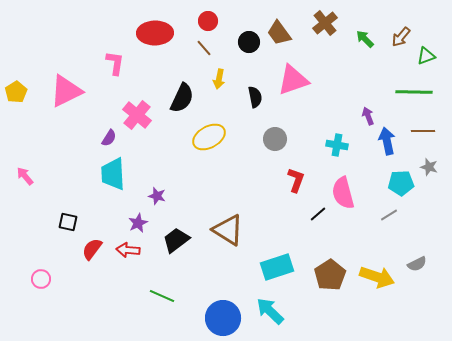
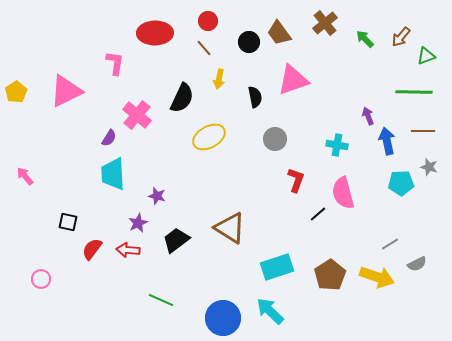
gray line at (389, 215): moved 1 px right, 29 px down
brown triangle at (228, 230): moved 2 px right, 2 px up
green line at (162, 296): moved 1 px left, 4 px down
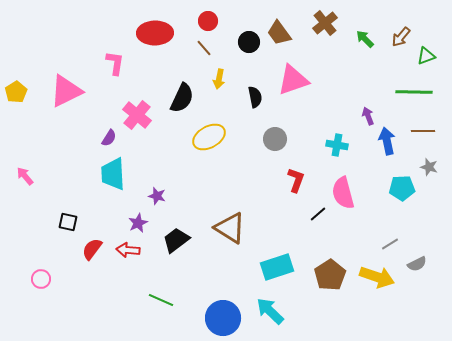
cyan pentagon at (401, 183): moved 1 px right, 5 px down
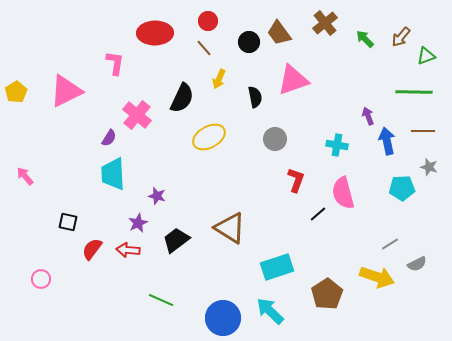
yellow arrow at (219, 79): rotated 12 degrees clockwise
brown pentagon at (330, 275): moved 3 px left, 19 px down
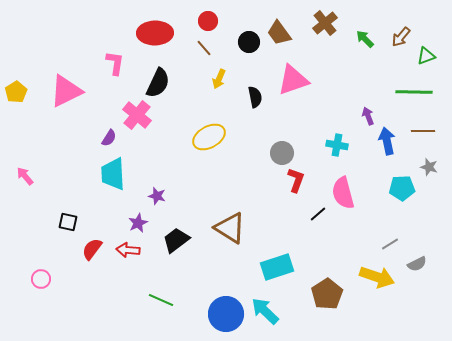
black semicircle at (182, 98): moved 24 px left, 15 px up
gray circle at (275, 139): moved 7 px right, 14 px down
cyan arrow at (270, 311): moved 5 px left
blue circle at (223, 318): moved 3 px right, 4 px up
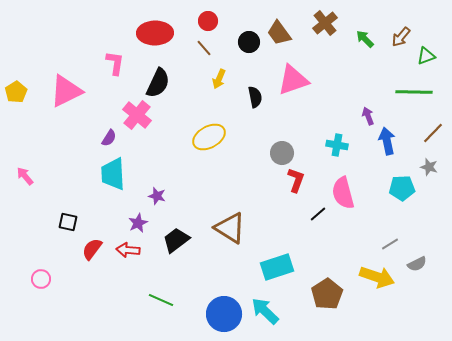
brown line at (423, 131): moved 10 px right, 2 px down; rotated 45 degrees counterclockwise
blue circle at (226, 314): moved 2 px left
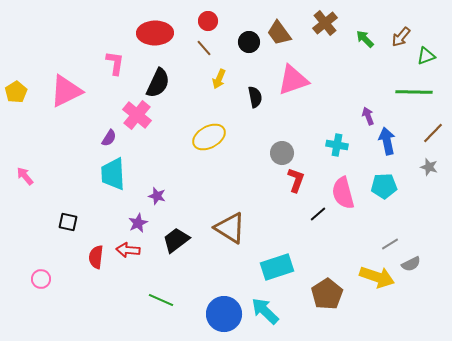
cyan pentagon at (402, 188): moved 18 px left, 2 px up
red semicircle at (92, 249): moved 4 px right, 8 px down; rotated 30 degrees counterclockwise
gray semicircle at (417, 264): moved 6 px left
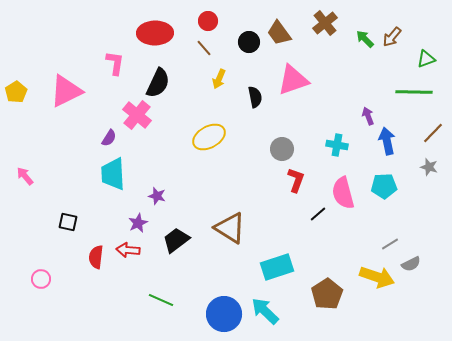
brown arrow at (401, 37): moved 9 px left
green triangle at (426, 56): moved 3 px down
gray circle at (282, 153): moved 4 px up
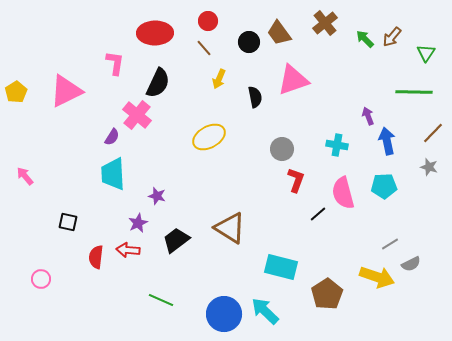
green triangle at (426, 59): moved 6 px up; rotated 36 degrees counterclockwise
purple semicircle at (109, 138): moved 3 px right, 1 px up
cyan rectangle at (277, 267): moved 4 px right; rotated 32 degrees clockwise
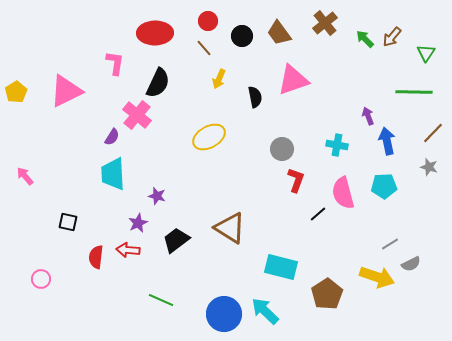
black circle at (249, 42): moved 7 px left, 6 px up
